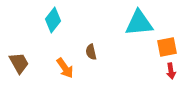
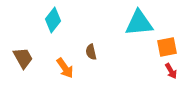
brown trapezoid: moved 4 px right, 5 px up
red arrow: rotated 21 degrees counterclockwise
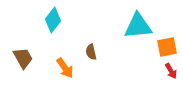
cyan triangle: moved 1 px left, 3 px down
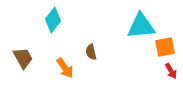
cyan triangle: moved 3 px right
orange square: moved 2 px left
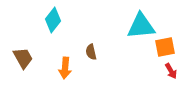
orange arrow: rotated 40 degrees clockwise
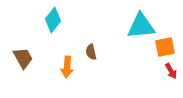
orange arrow: moved 2 px right, 1 px up
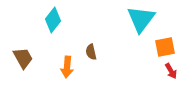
cyan triangle: moved 7 px up; rotated 48 degrees counterclockwise
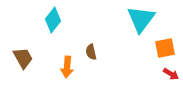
orange square: moved 1 px down
red arrow: moved 3 px down; rotated 28 degrees counterclockwise
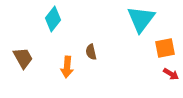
cyan diamond: moved 1 px up
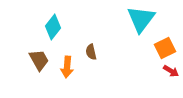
cyan diamond: moved 8 px down
orange square: rotated 15 degrees counterclockwise
brown trapezoid: moved 16 px right, 2 px down
red arrow: moved 3 px up
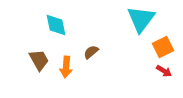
cyan diamond: moved 3 px right, 2 px up; rotated 50 degrees counterclockwise
orange square: moved 2 px left, 1 px up
brown semicircle: rotated 63 degrees clockwise
orange arrow: moved 1 px left
red arrow: moved 7 px left
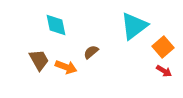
cyan triangle: moved 7 px left, 7 px down; rotated 16 degrees clockwise
orange square: rotated 15 degrees counterclockwise
orange arrow: rotated 75 degrees counterclockwise
